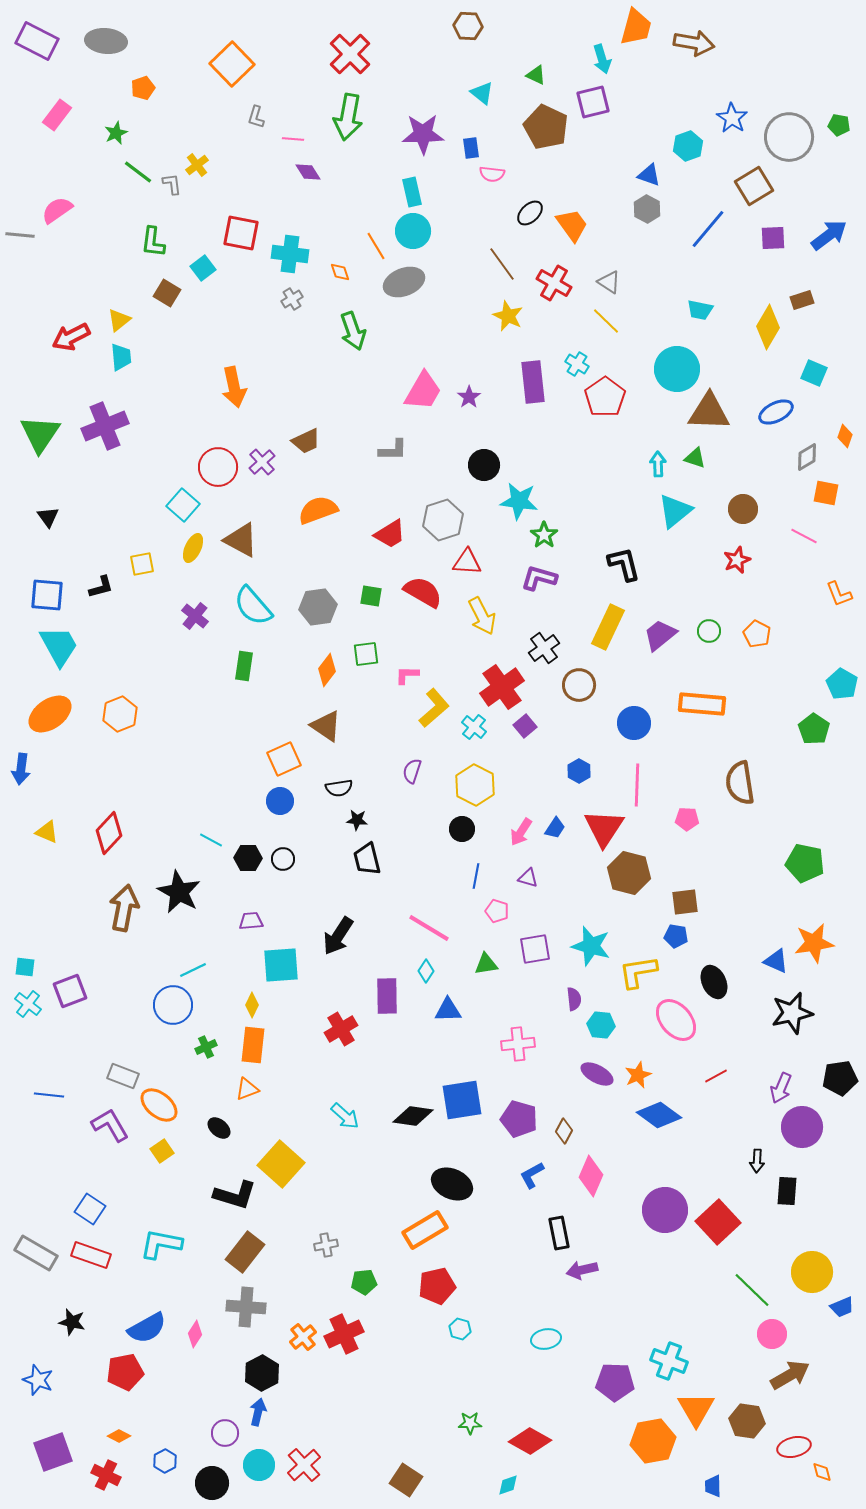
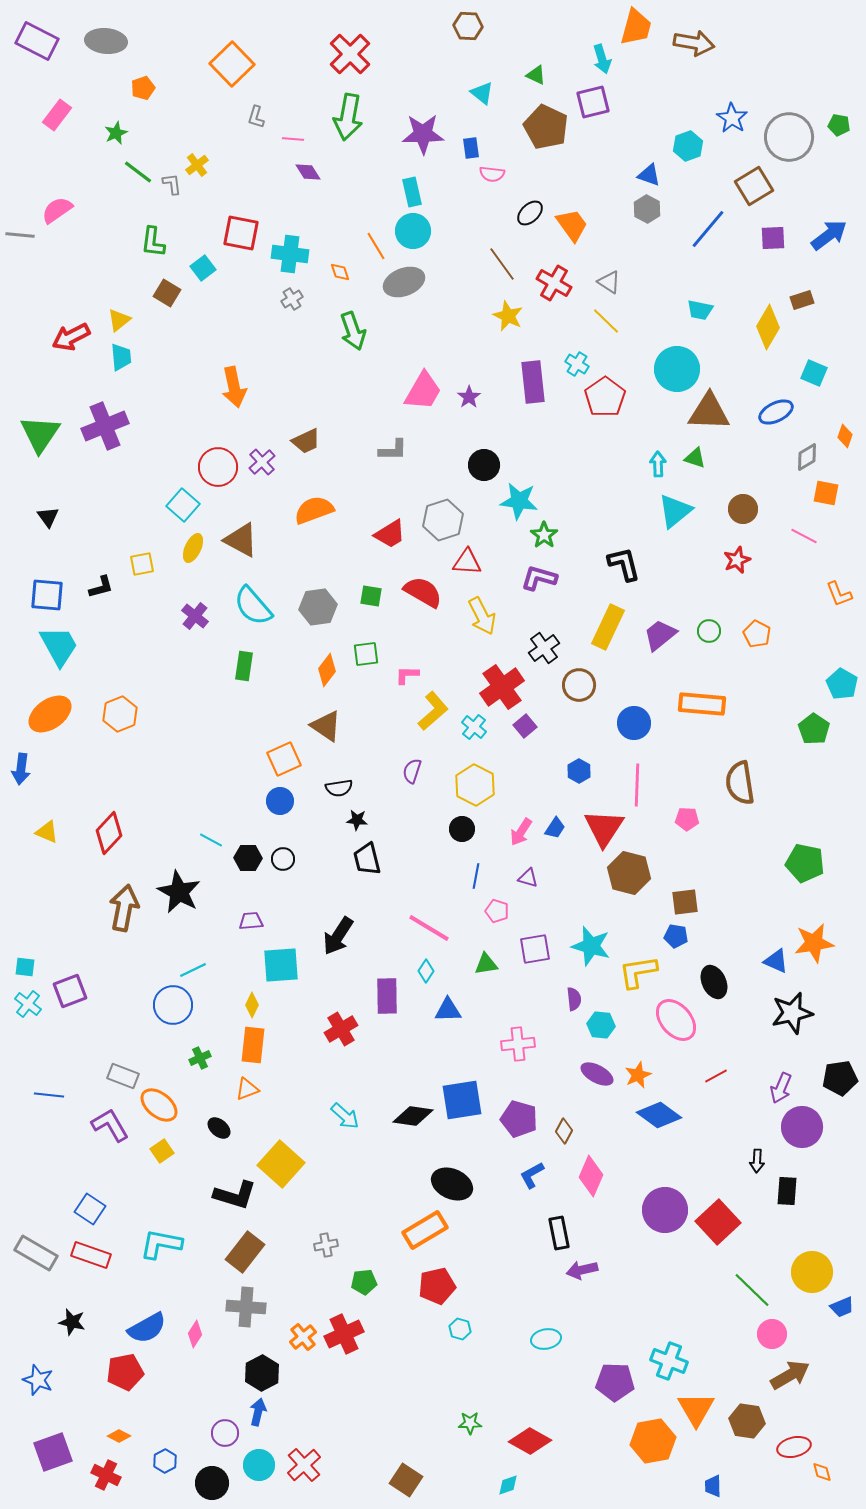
orange semicircle at (318, 510): moved 4 px left
yellow L-shape at (434, 708): moved 1 px left, 3 px down
green cross at (206, 1047): moved 6 px left, 11 px down
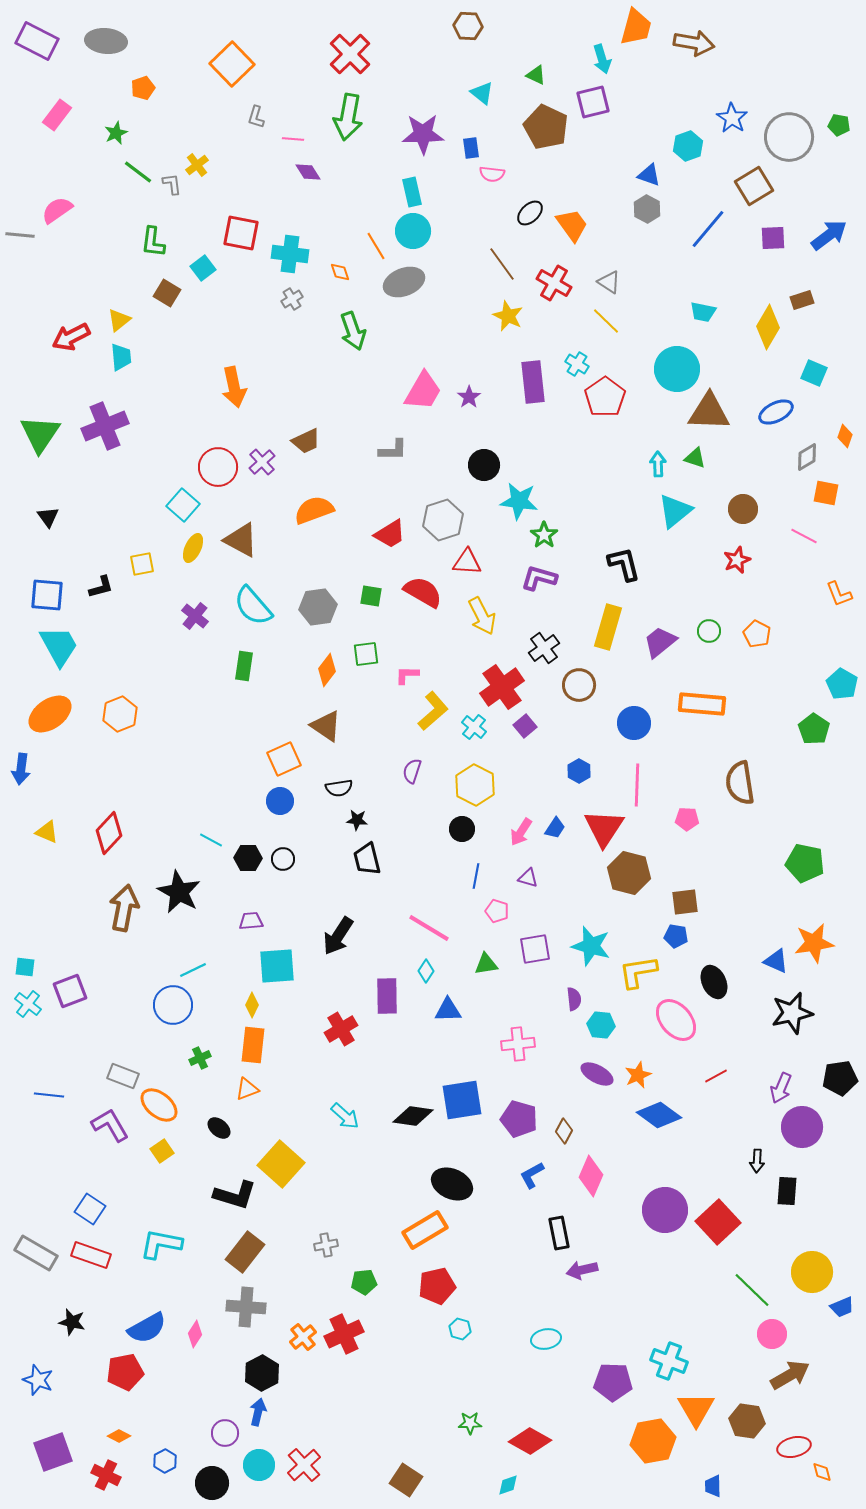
cyan trapezoid at (700, 310): moved 3 px right, 2 px down
yellow rectangle at (608, 627): rotated 9 degrees counterclockwise
purple trapezoid at (660, 635): moved 7 px down
cyan square at (281, 965): moved 4 px left, 1 px down
purple pentagon at (615, 1382): moved 2 px left
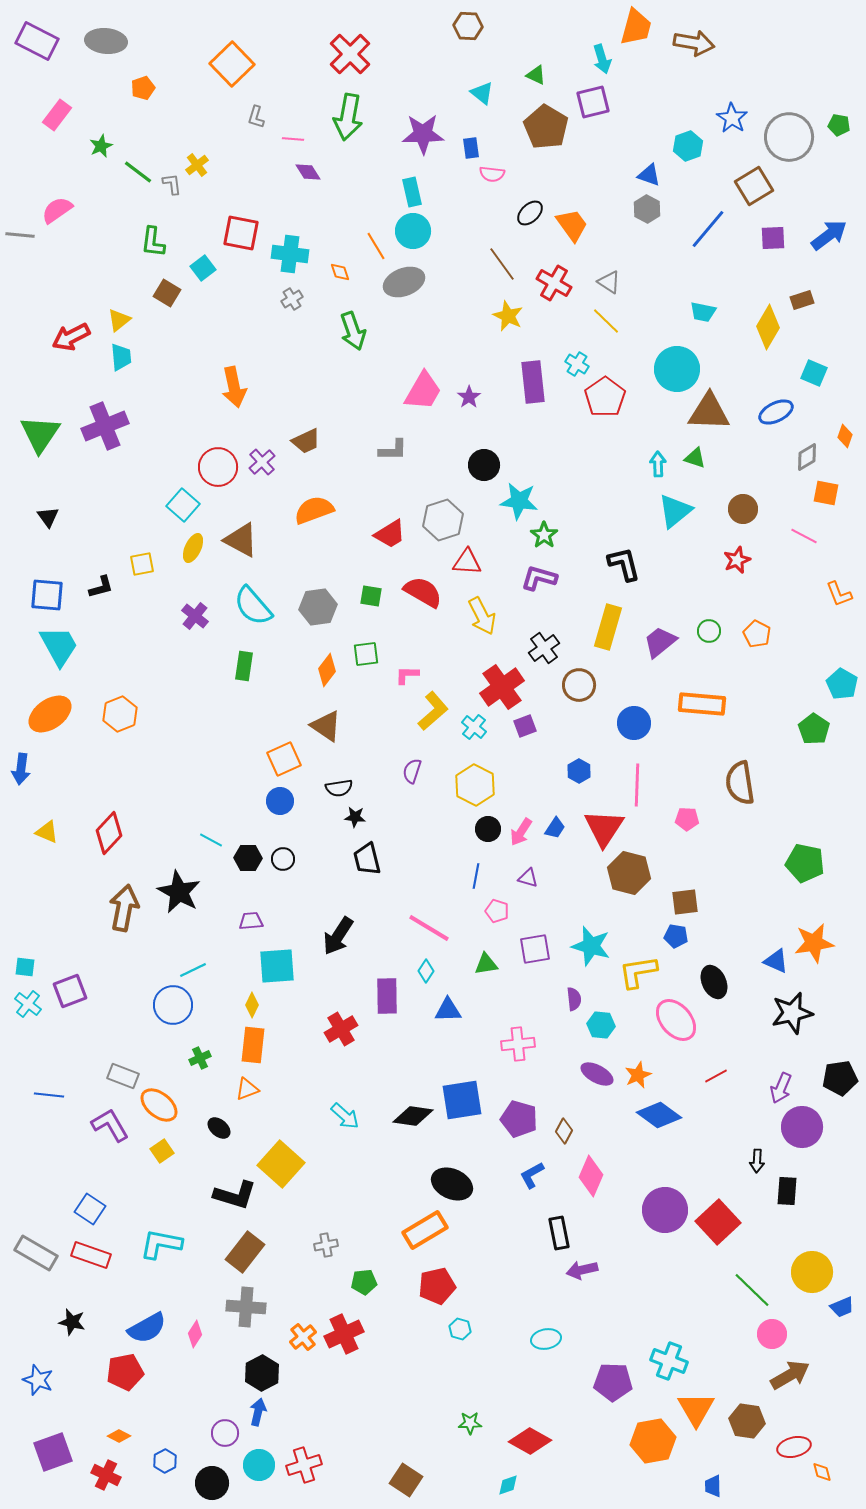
brown pentagon at (546, 127): rotated 6 degrees clockwise
green star at (116, 133): moved 15 px left, 13 px down
purple square at (525, 726): rotated 20 degrees clockwise
black star at (357, 820): moved 2 px left, 3 px up
black circle at (462, 829): moved 26 px right
red cross at (304, 1465): rotated 24 degrees clockwise
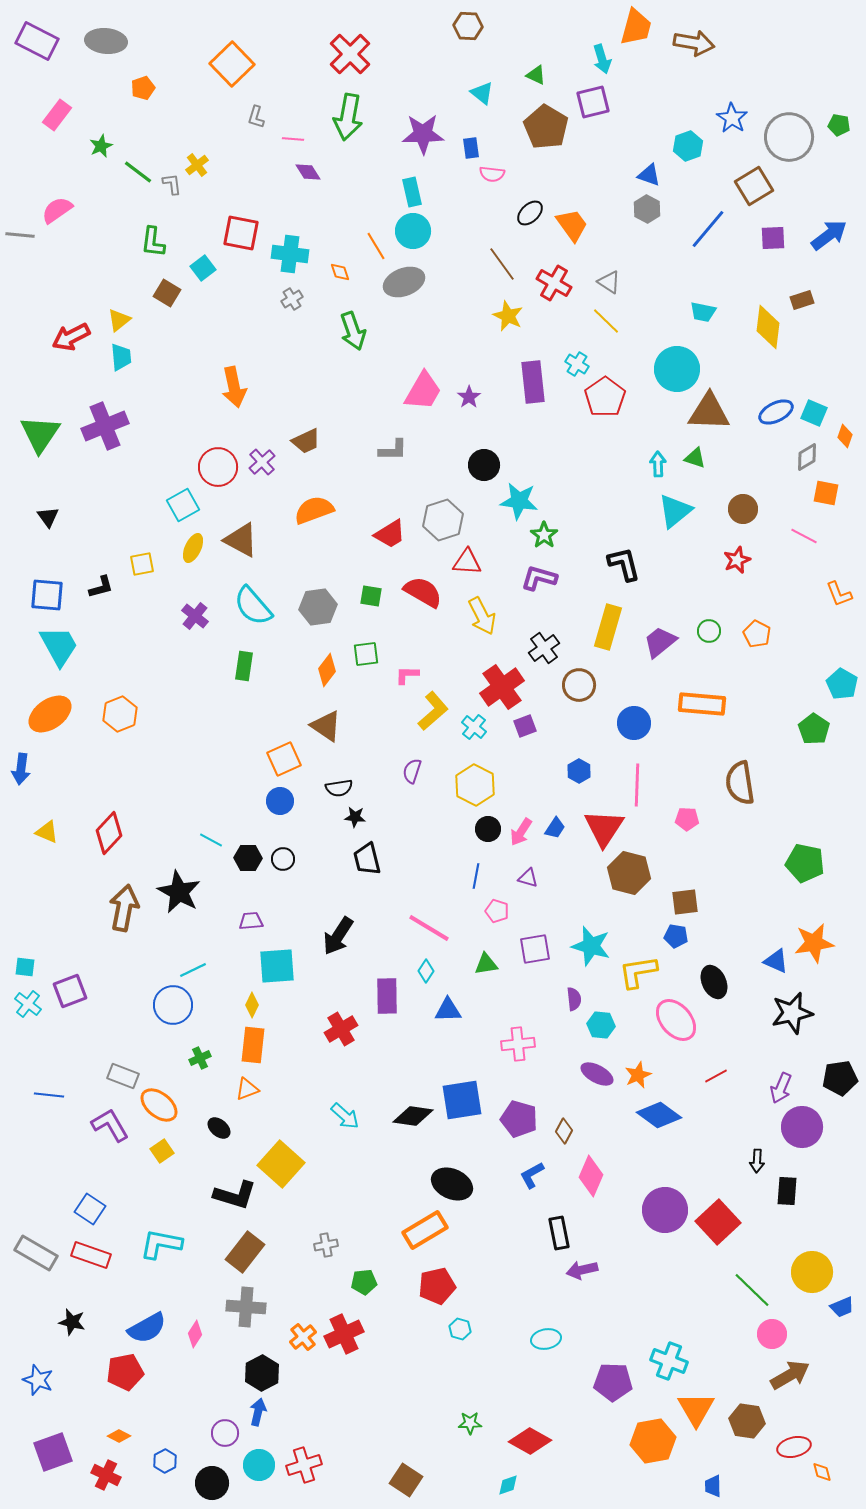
yellow diamond at (768, 327): rotated 24 degrees counterclockwise
cyan square at (814, 373): moved 40 px down
cyan square at (183, 505): rotated 20 degrees clockwise
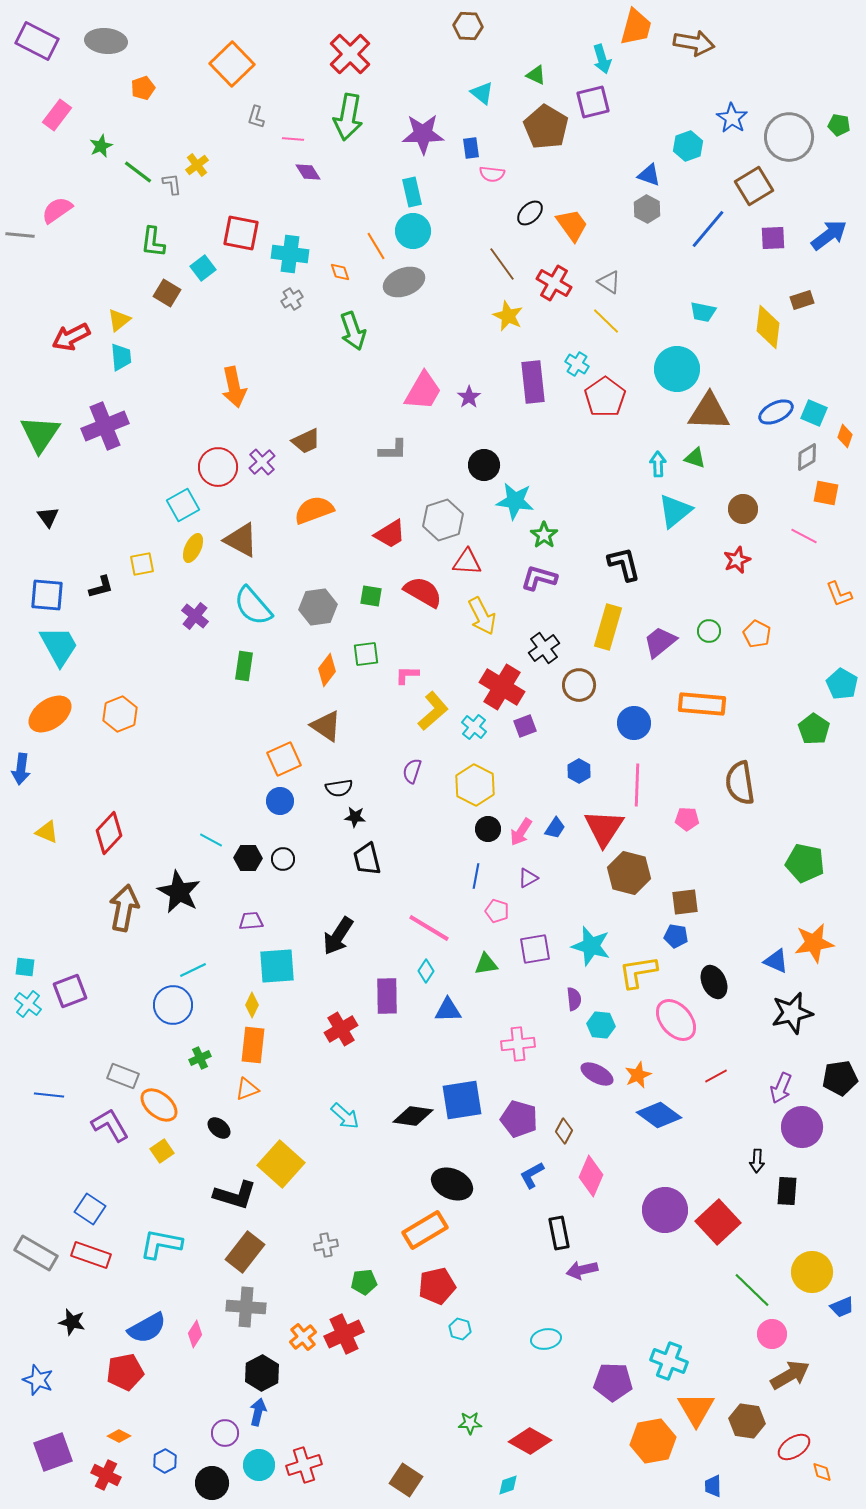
cyan star at (519, 501): moved 4 px left
red cross at (502, 687): rotated 24 degrees counterclockwise
purple triangle at (528, 878): rotated 45 degrees counterclockwise
red ellipse at (794, 1447): rotated 20 degrees counterclockwise
